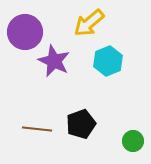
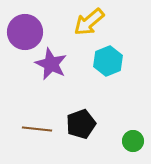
yellow arrow: moved 1 px up
purple star: moved 3 px left, 3 px down
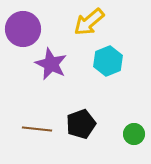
purple circle: moved 2 px left, 3 px up
green circle: moved 1 px right, 7 px up
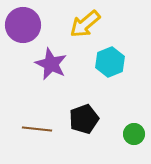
yellow arrow: moved 4 px left, 2 px down
purple circle: moved 4 px up
cyan hexagon: moved 2 px right, 1 px down
black pentagon: moved 3 px right, 5 px up
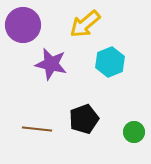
purple star: rotated 12 degrees counterclockwise
green circle: moved 2 px up
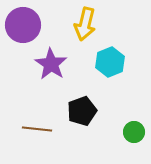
yellow arrow: rotated 36 degrees counterclockwise
purple star: rotated 20 degrees clockwise
black pentagon: moved 2 px left, 8 px up
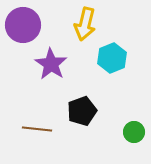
cyan hexagon: moved 2 px right, 4 px up
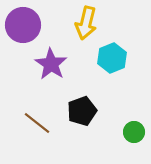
yellow arrow: moved 1 px right, 1 px up
brown line: moved 6 px up; rotated 32 degrees clockwise
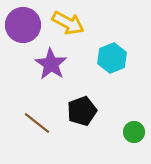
yellow arrow: moved 18 px left; rotated 76 degrees counterclockwise
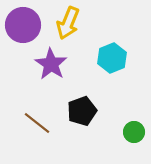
yellow arrow: rotated 84 degrees clockwise
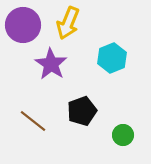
brown line: moved 4 px left, 2 px up
green circle: moved 11 px left, 3 px down
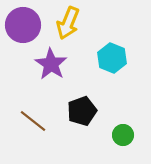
cyan hexagon: rotated 16 degrees counterclockwise
